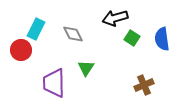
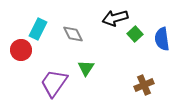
cyan rectangle: moved 2 px right
green square: moved 3 px right, 4 px up; rotated 14 degrees clockwise
purple trapezoid: rotated 36 degrees clockwise
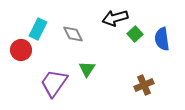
green triangle: moved 1 px right, 1 px down
